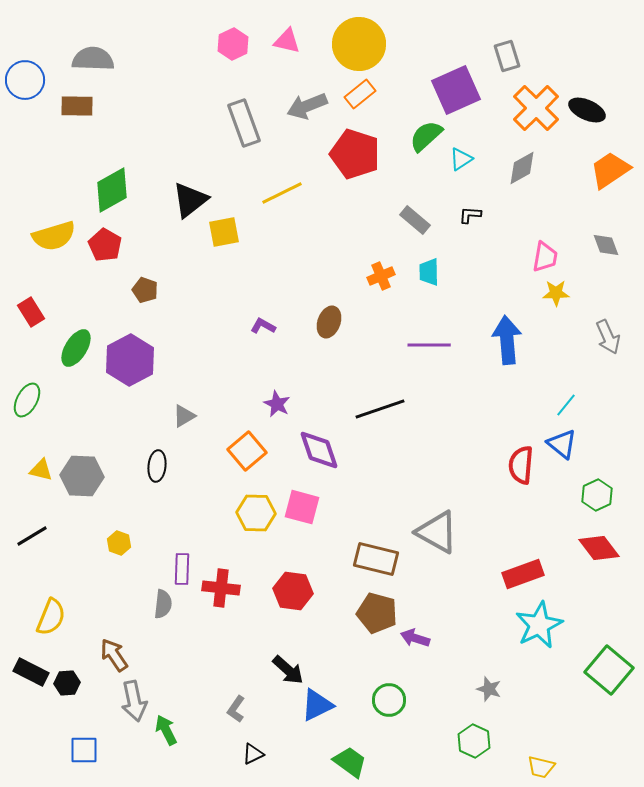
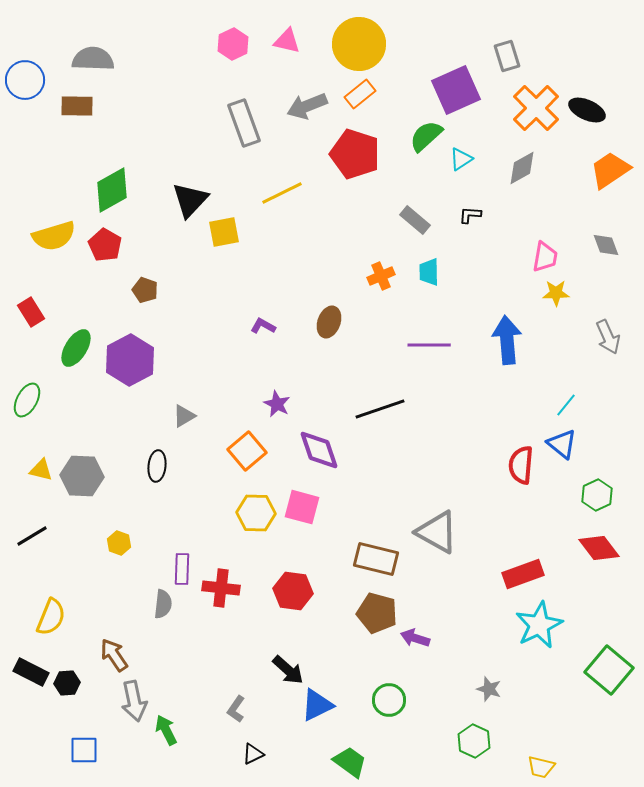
black triangle at (190, 200): rotated 9 degrees counterclockwise
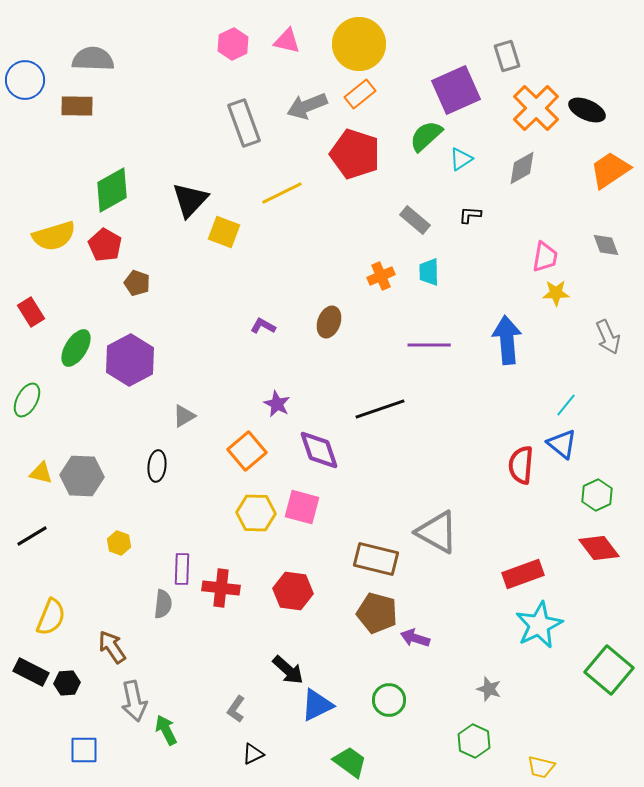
yellow square at (224, 232): rotated 32 degrees clockwise
brown pentagon at (145, 290): moved 8 px left, 7 px up
yellow triangle at (41, 470): moved 3 px down
brown arrow at (114, 655): moved 2 px left, 8 px up
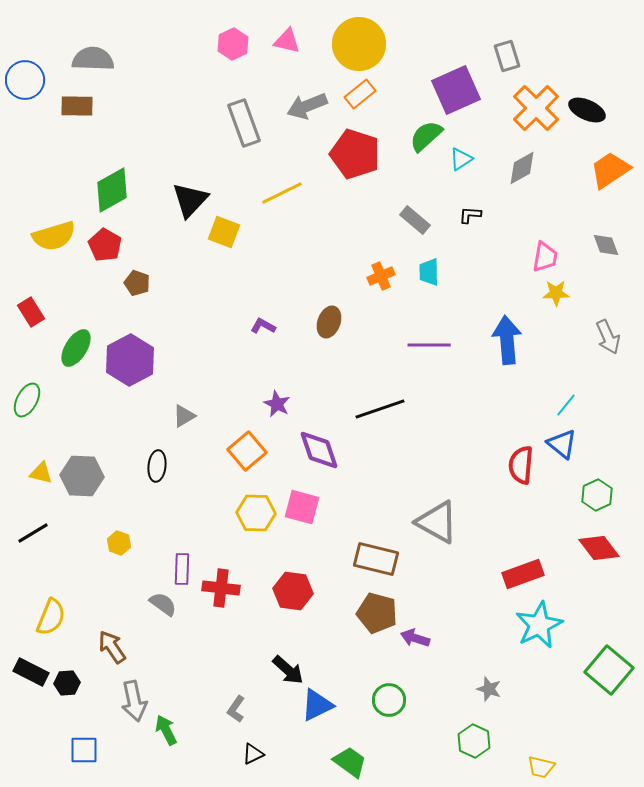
gray triangle at (437, 532): moved 10 px up
black line at (32, 536): moved 1 px right, 3 px up
gray semicircle at (163, 604): rotated 60 degrees counterclockwise
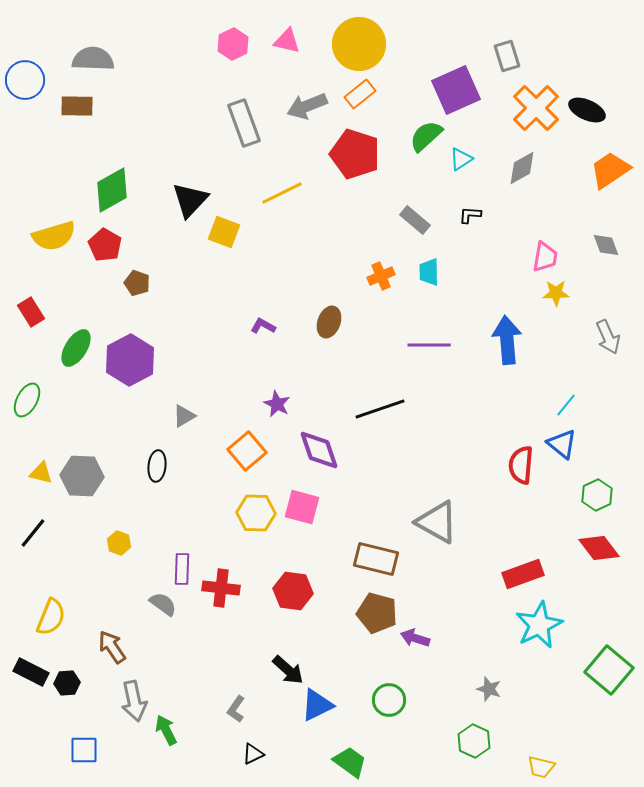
black line at (33, 533): rotated 20 degrees counterclockwise
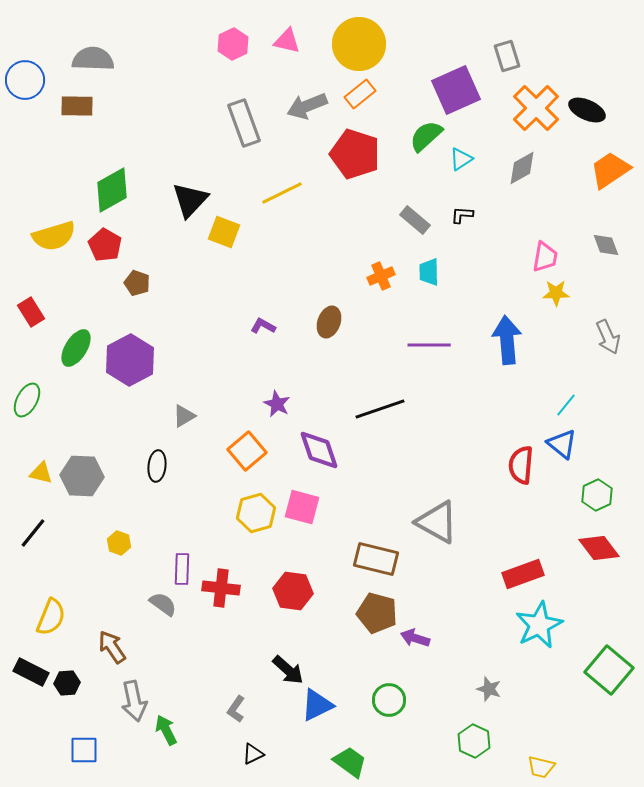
black L-shape at (470, 215): moved 8 px left
yellow hexagon at (256, 513): rotated 18 degrees counterclockwise
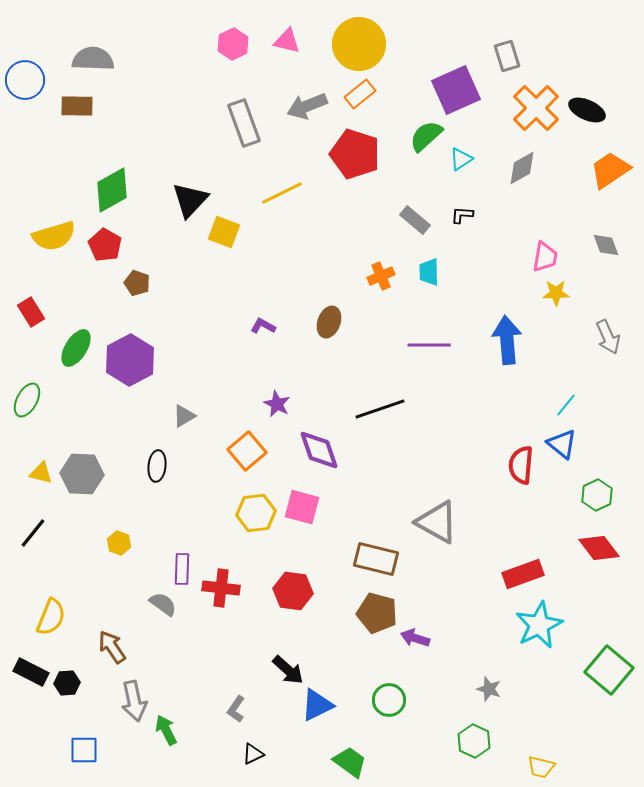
gray hexagon at (82, 476): moved 2 px up
yellow hexagon at (256, 513): rotated 9 degrees clockwise
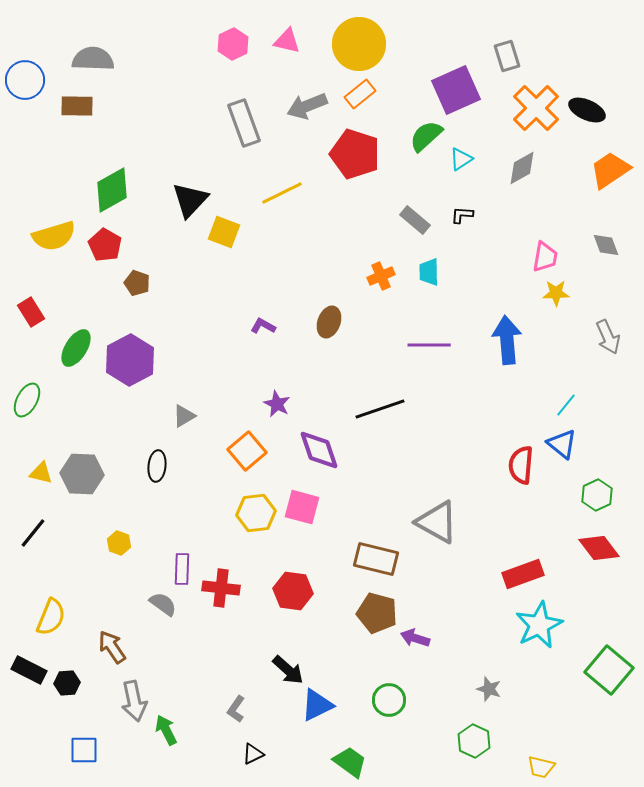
black rectangle at (31, 672): moved 2 px left, 2 px up
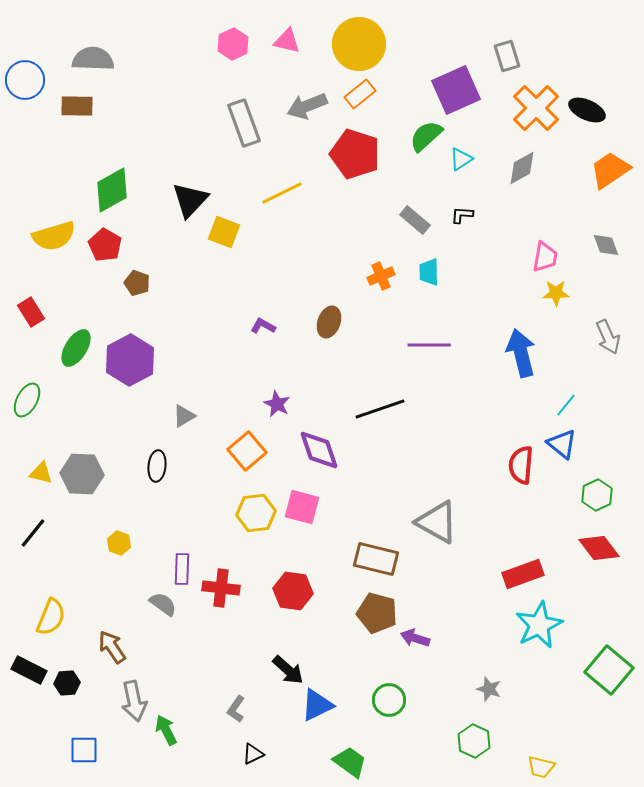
blue arrow at (507, 340): moved 14 px right, 13 px down; rotated 9 degrees counterclockwise
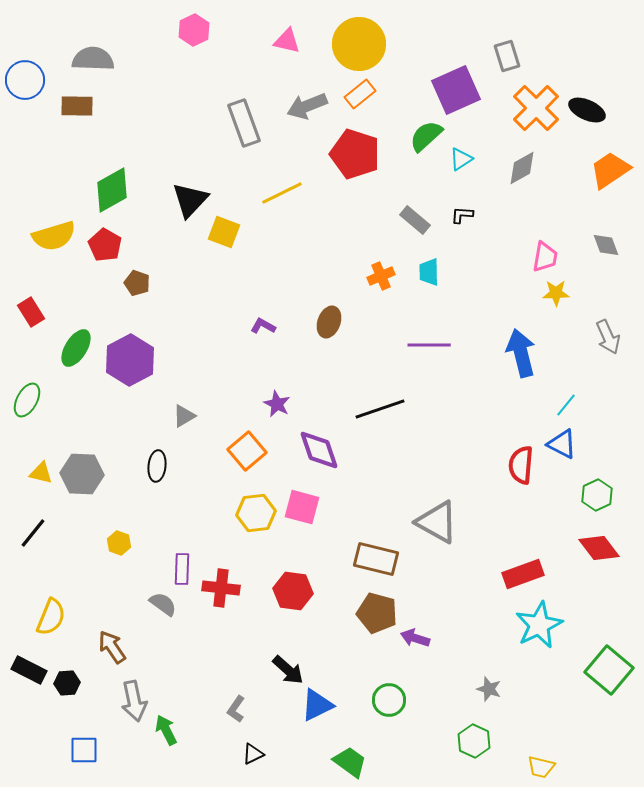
pink hexagon at (233, 44): moved 39 px left, 14 px up
blue triangle at (562, 444): rotated 12 degrees counterclockwise
